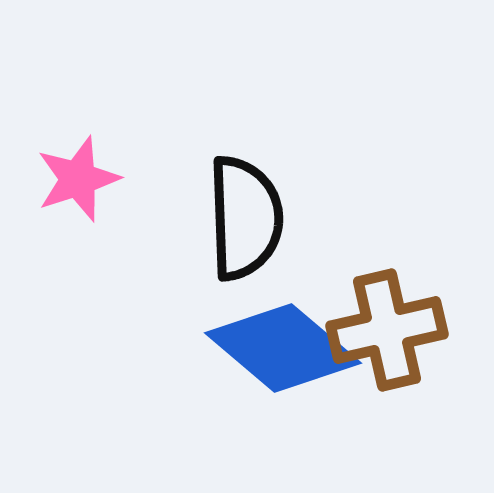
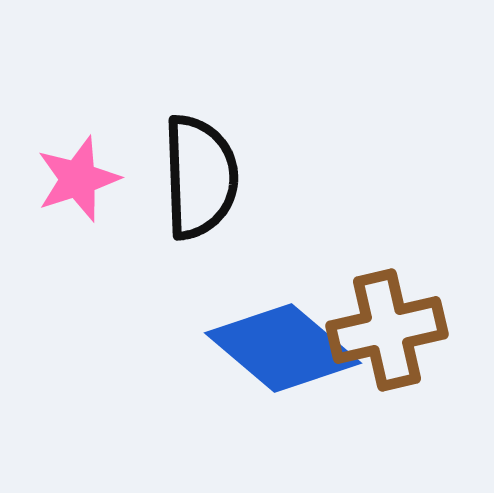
black semicircle: moved 45 px left, 41 px up
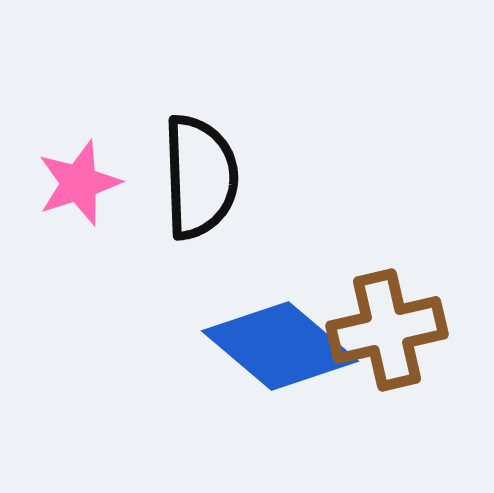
pink star: moved 1 px right, 4 px down
blue diamond: moved 3 px left, 2 px up
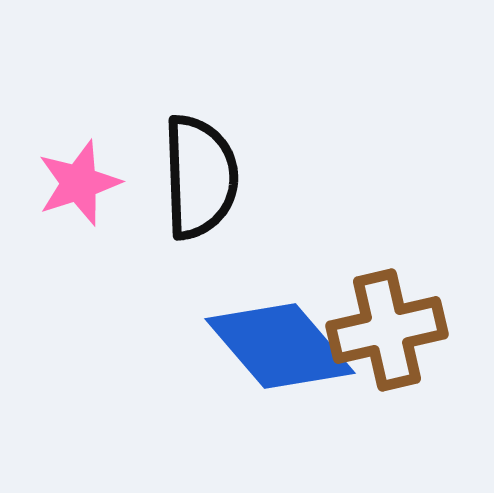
blue diamond: rotated 9 degrees clockwise
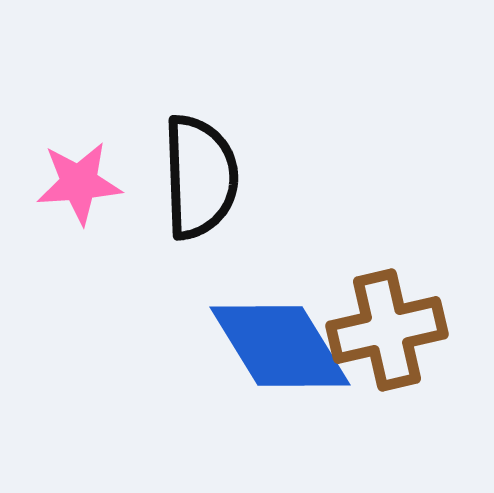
pink star: rotated 14 degrees clockwise
blue diamond: rotated 9 degrees clockwise
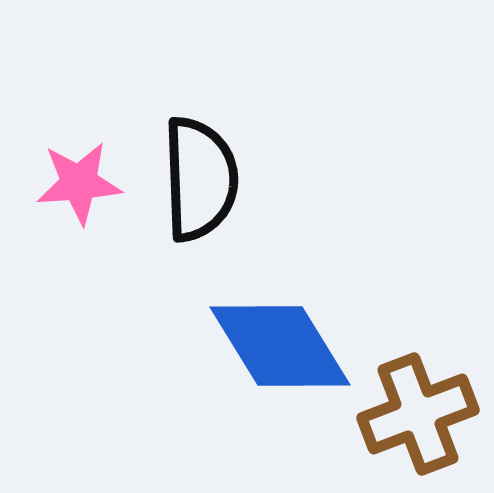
black semicircle: moved 2 px down
brown cross: moved 31 px right, 84 px down; rotated 8 degrees counterclockwise
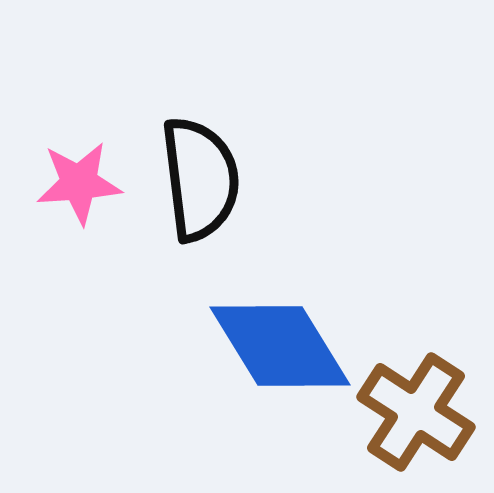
black semicircle: rotated 5 degrees counterclockwise
brown cross: moved 2 px left, 2 px up; rotated 36 degrees counterclockwise
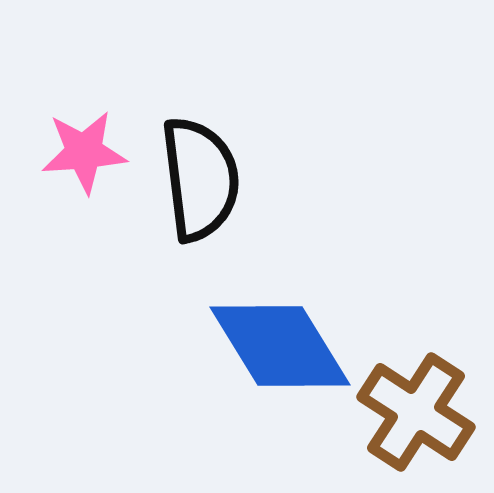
pink star: moved 5 px right, 31 px up
